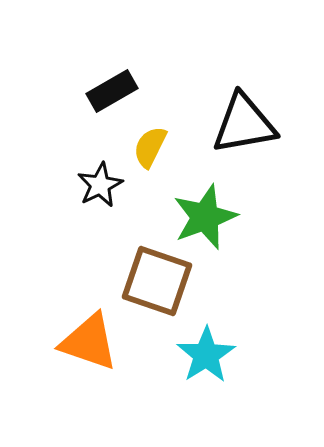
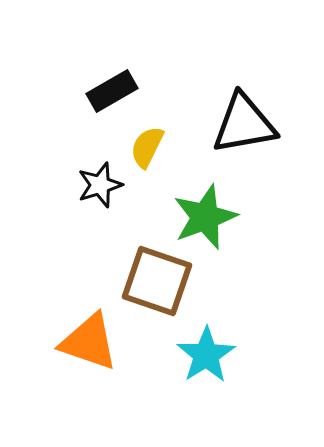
yellow semicircle: moved 3 px left
black star: rotated 9 degrees clockwise
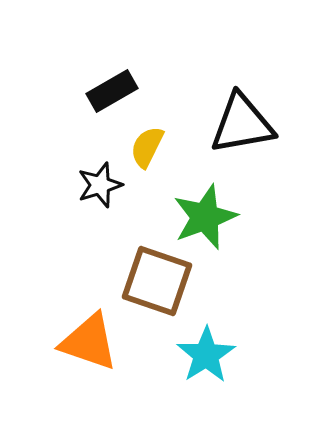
black triangle: moved 2 px left
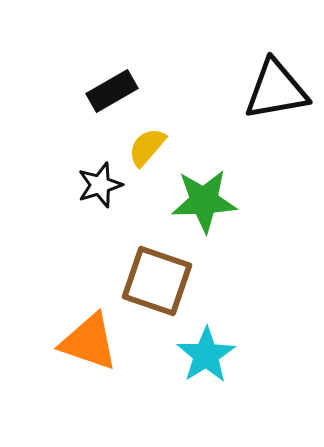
black triangle: moved 34 px right, 34 px up
yellow semicircle: rotated 15 degrees clockwise
green star: moved 1 px left, 16 px up; rotated 18 degrees clockwise
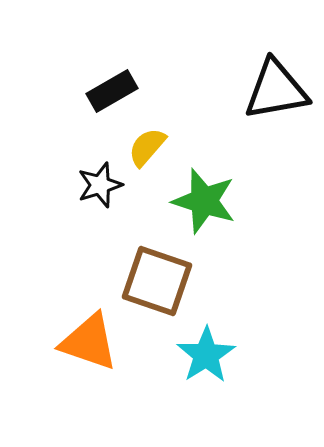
green star: rotated 20 degrees clockwise
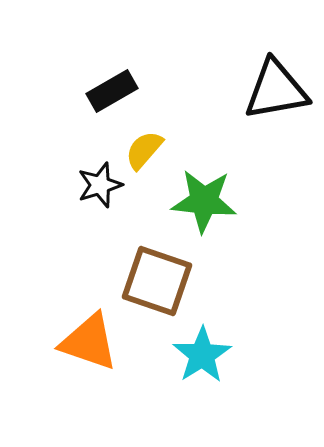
yellow semicircle: moved 3 px left, 3 px down
green star: rotated 12 degrees counterclockwise
cyan star: moved 4 px left
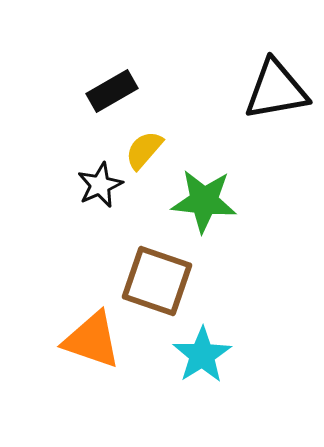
black star: rotated 6 degrees counterclockwise
orange triangle: moved 3 px right, 2 px up
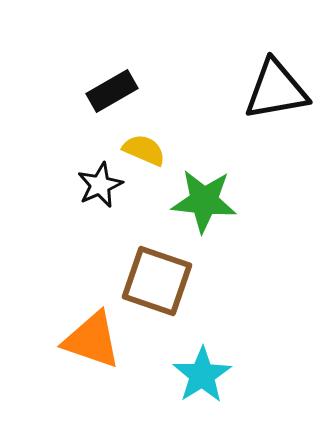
yellow semicircle: rotated 72 degrees clockwise
cyan star: moved 20 px down
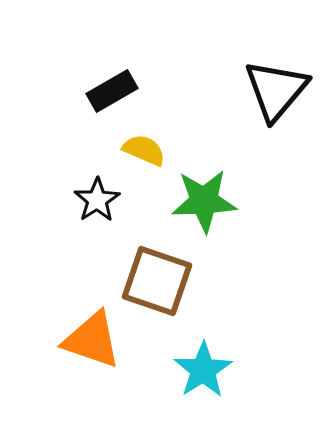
black triangle: rotated 40 degrees counterclockwise
black star: moved 3 px left, 15 px down; rotated 9 degrees counterclockwise
green star: rotated 8 degrees counterclockwise
cyan star: moved 1 px right, 5 px up
